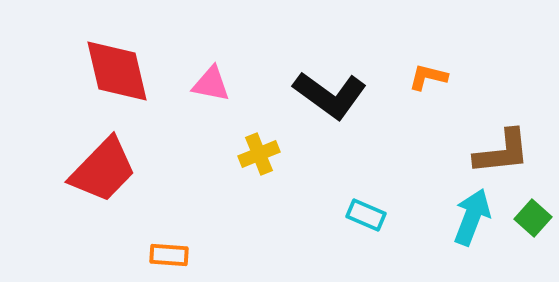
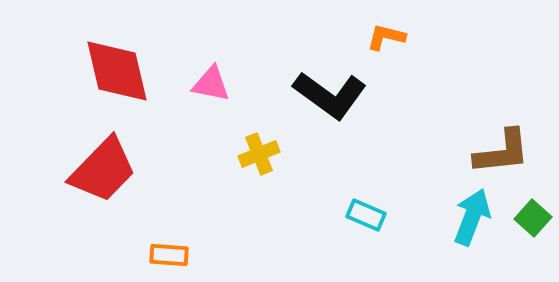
orange L-shape: moved 42 px left, 40 px up
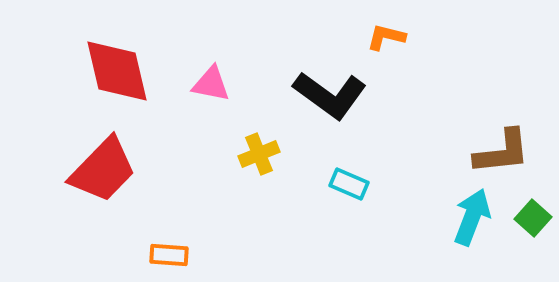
cyan rectangle: moved 17 px left, 31 px up
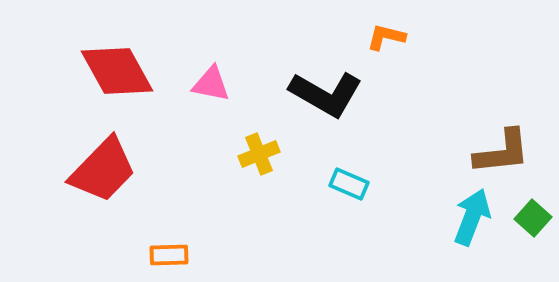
red diamond: rotated 16 degrees counterclockwise
black L-shape: moved 4 px left, 1 px up; rotated 6 degrees counterclockwise
orange rectangle: rotated 6 degrees counterclockwise
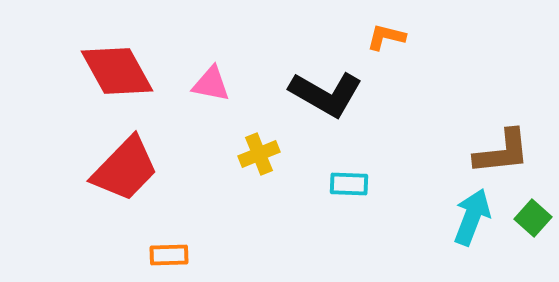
red trapezoid: moved 22 px right, 1 px up
cyan rectangle: rotated 21 degrees counterclockwise
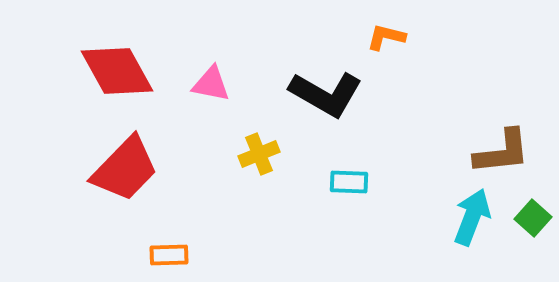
cyan rectangle: moved 2 px up
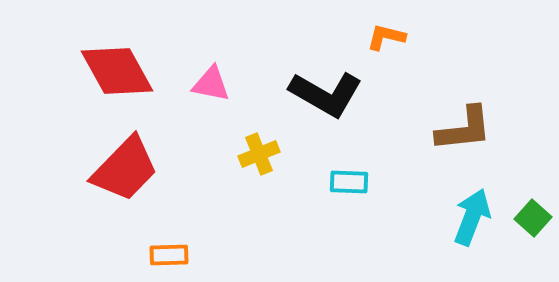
brown L-shape: moved 38 px left, 23 px up
